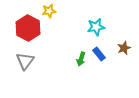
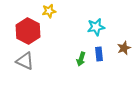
red hexagon: moved 3 px down
blue rectangle: rotated 32 degrees clockwise
gray triangle: rotated 42 degrees counterclockwise
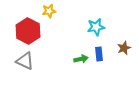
green arrow: rotated 120 degrees counterclockwise
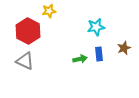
green arrow: moved 1 px left
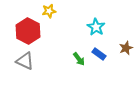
cyan star: rotated 30 degrees counterclockwise
brown star: moved 2 px right
blue rectangle: rotated 48 degrees counterclockwise
green arrow: moved 1 px left; rotated 64 degrees clockwise
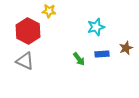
yellow star: rotated 16 degrees clockwise
cyan star: rotated 24 degrees clockwise
blue rectangle: moved 3 px right; rotated 40 degrees counterclockwise
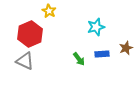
yellow star: rotated 24 degrees clockwise
red hexagon: moved 2 px right, 3 px down; rotated 10 degrees clockwise
